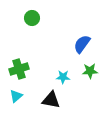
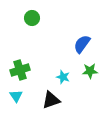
green cross: moved 1 px right, 1 px down
cyan star: rotated 16 degrees clockwise
cyan triangle: rotated 24 degrees counterclockwise
black triangle: rotated 30 degrees counterclockwise
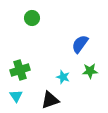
blue semicircle: moved 2 px left
black triangle: moved 1 px left
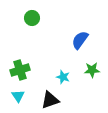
blue semicircle: moved 4 px up
green star: moved 2 px right, 1 px up
cyan triangle: moved 2 px right
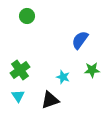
green circle: moved 5 px left, 2 px up
green cross: rotated 18 degrees counterclockwise
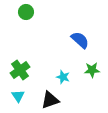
green circle: moved 1 px left, 4 px up
blue semicircle: rotated 96 degrees clockwise
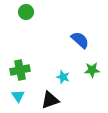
green cross: rotated 24 degrees clockwise
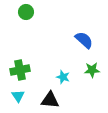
blue semicircle: moved 4 px right
black triangle: rotated 24 degrees clockwise
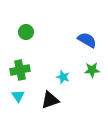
green circle: moved 20 px down
blue semicircle: moved 3 px right; rotated 12 degrees counterclockwise
black triangle: rotated 24 degrees counterclockwise
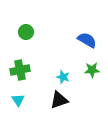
cyan triangle: moved 4 px down
black triangle: moved 9 px right
